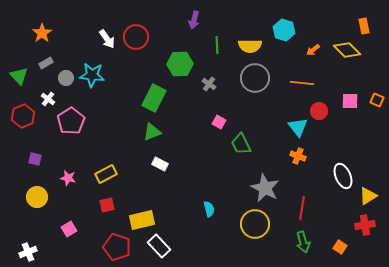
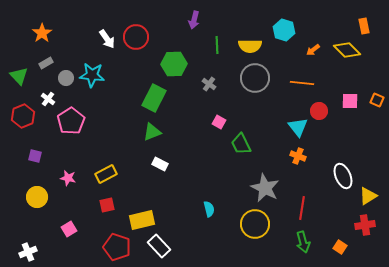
green hexagon at (180, 64): moved 6 px left
purple square at (35, 159): moved 3 px up
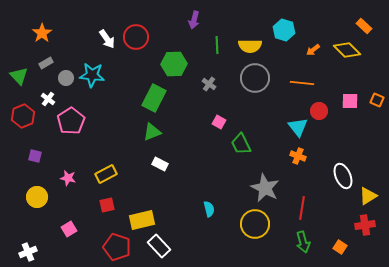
orange rectangle at (364, 26): rotated 35 degrees counterclockwise
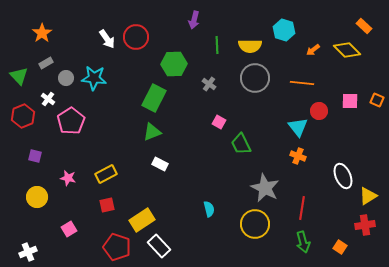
cyan star at (92, 75): moved 2 px right, 3 px down
yellow rectangle at (142, 220): rotated 20 degrees counterclockwise
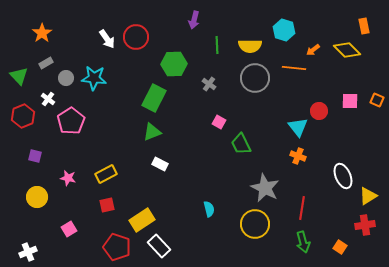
orange rectangle at (364, 26): rotated 35 degrees clockwise
orange line at (302, 83): moved 8 px left, 15 px up
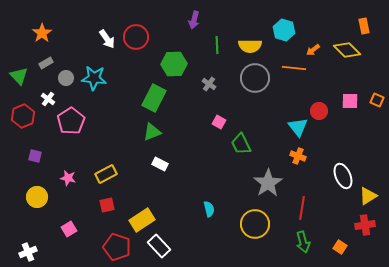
gray star at (265, 188): moved 3 px right, 5 px up; rotated 12 degrees clockwise
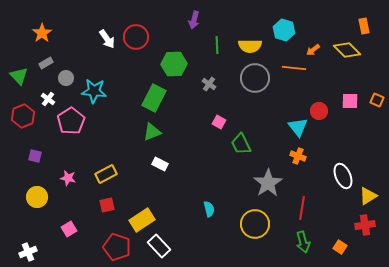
cyan star at (94, 78): moved 13 px down
